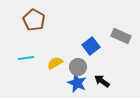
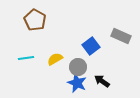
brown pentagon: moved 1 px right
yellow semicircle: moved 4 px up
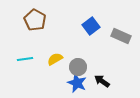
blue square: moved 20 px up
cyan line: moved 1 px left, 1 px down
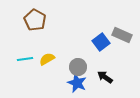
blue square: moved 10 px right, 16 px down
gray rectangle: moved 1 px right, 1 px up
yellow semicircle: moved 8 px left
black arrow: moved 3 px right, 4 px up
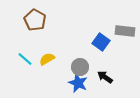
gray rectangle: moved 3 px right, 4 px up; rotated 18 degrees counterclockwise
blue square: rotated 18 degrees counterclockwise
cyan line: rotated 49 degrees clockwise
gray circle: moved 2 px right
blue star: moved 1 px right
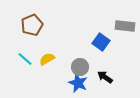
brown pentagon: moved 3 px left, 5 px down; rotated 20 degrees clockwise
gray rectangle: moved 5 px up
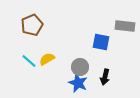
blue square: rotated 24 degrees counterclockwise
cyan line: moved 4 px right, 2 px down
black arrow: rotated 112 degrees counterclockwise
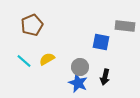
cyan line: moved 5 px left
